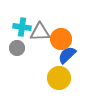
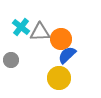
cyan cross: moved 1 px left; rotated 30 degrees clockwise
gray circle: moved 6 px left, 12 px down
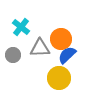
gray triangle: moved 16 px down
gray circle: moved 2 px right, 5 px up
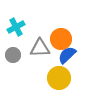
cyan cross: moved 5 px left; rotated 24 degrees clockwise
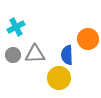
orange circle: moved 27 px right
gray triangle: moved 5 px left, 6 px down
blue semicircle: rotated 48 degrees counterclockwise
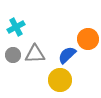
blue semicircle: rotated 48 degrees clockwise
yellow circle: moved 1 px right, 2 px down
